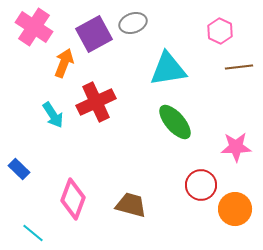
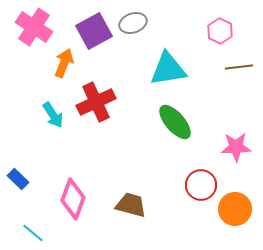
purple square: moved 3 px up
blue rectangle: moved 1 px left, 10 px down
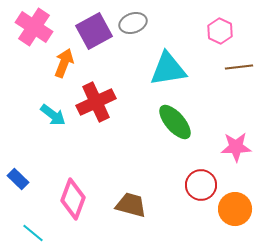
cyan arrow: rotated 20 degrees counterclockwise
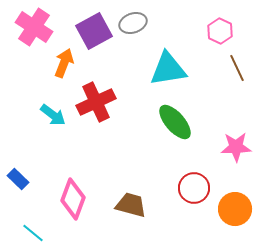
brown line: moved 2 px left, 1 px down; rotated 72 degrees clockwise
red circle: moved 7 px left, 3 px down
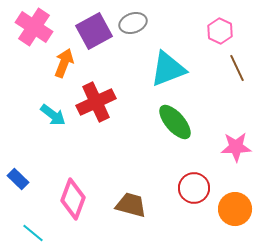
cyan triangle: rotated 12 degrees counterclockwise
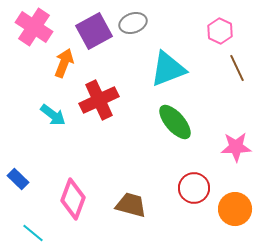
red cross: moved 3 px right, 2 px up
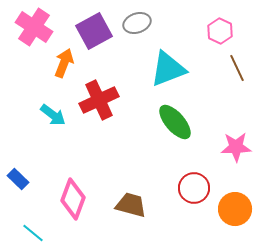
gray ellipse: moved 4 px right
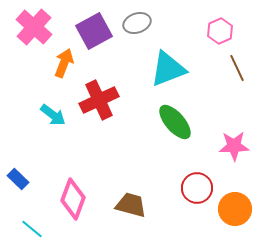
pink cross: rotated 9 degrees clockwise
pink hexagon: rotated 10 degrees clockwise
pink star: moved 2 px left, 1 px up
red circle: moved 3 px right
cyan line: moved 1 px left, 4 px up
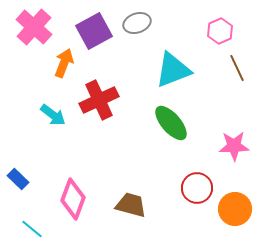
cyan triangle: moved 5 px right, 1 px down
green ellipse: moved 4 px left, 1 px down
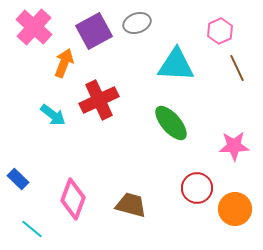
cyan triangle: moved 3 px right, 5 px up; rotated 24 degrees clockwise
